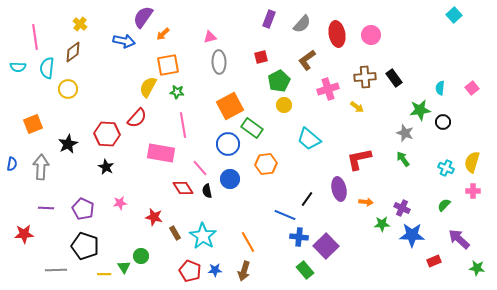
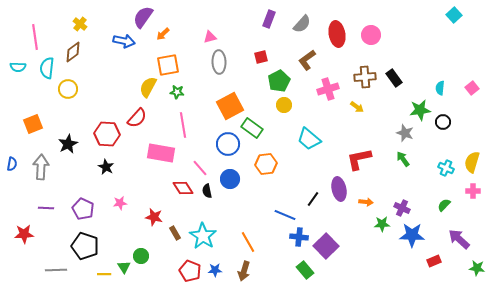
black line at (307, 199): moved 6 px right
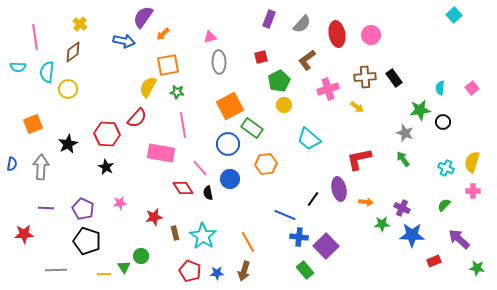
cyan semicircle at (47, 68): moved 4 px down
black semicircle at (207, 191): moved 1 px right, 2 px down
red star at (154, 217): rotated 24 degrees counterclockwise
brown rectangle at (175, 233): rotated 16 degrees clockwise
black pentagon at (85, 246): moved 2 px right, 5 px up
blue star at (215, 270): moved 2 px right, 3 px down
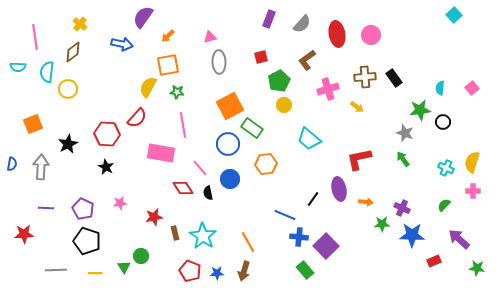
orange arrow at (163, 34): moved 5 px right, 2 px down
blue arrow at (124, 41): moved 2 px left, 3 px down
yellow line at (104, 274): moved 9 px left, 1 px up
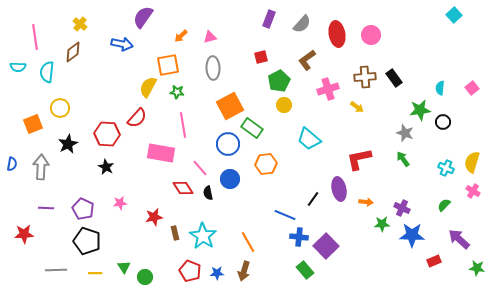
orange arrow at (168, 36): moved 13 px right
gray ellipse at (219, 62): moved 6 px left, 6 px down
yellow circle at (68, 89): moved 8 px left, 19 px down
pink cross at (473, 191): rotated 32 degrees clockwise
green circle at (141, 256): moved 4 px right, 21 px down
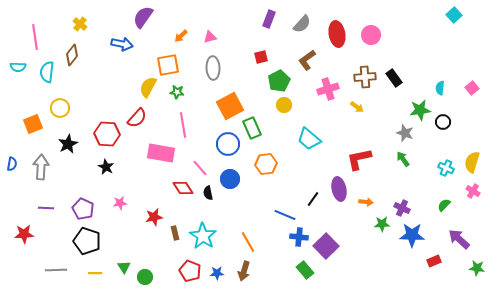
brown diamond at (73, 52): moved 1 px left, 3 px down; rotated 15 degrees counterclockwise
green rectangle at (252, 128): rotated 30 degrees clockwise
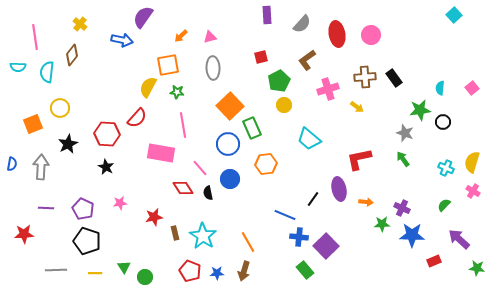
purple rectangle at (269, 19): moved 2 px left, 4 px up; rotated 24 degrees counterclockwise
blue arrow at (122, 44): moved 4 px up
orange square at (230, 106): rotated 16 degrees counterclockwise
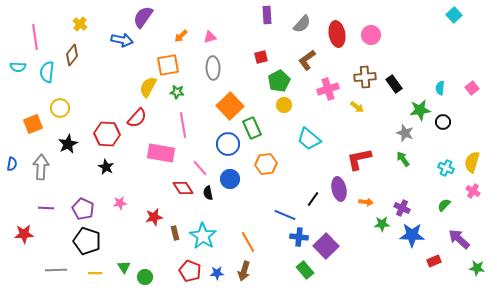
black rectangle at (394, 78): moved 6 px down
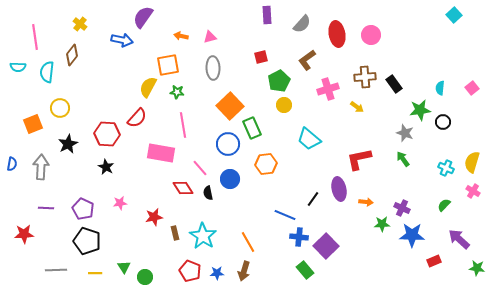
orange arrow at (181, 36): rotated 56 degrees clockwise
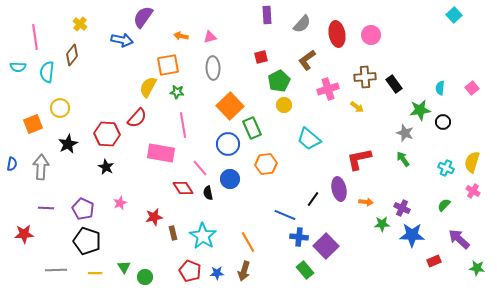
pink star at (120, 203): rotated 16 degrees counterclockwise
brown rectangle at (175, 233): moved 2 px left
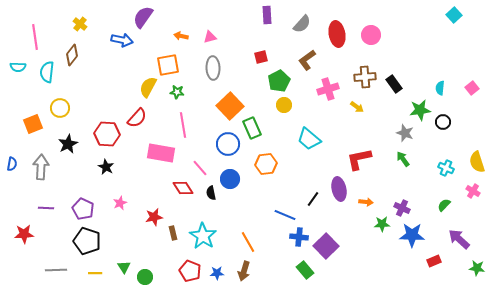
yellow semicircle at (472, 162): moved 5 px right; rotated 35 degrees counterclockwise
black semicircle at (208, 193): moved 3 px right
